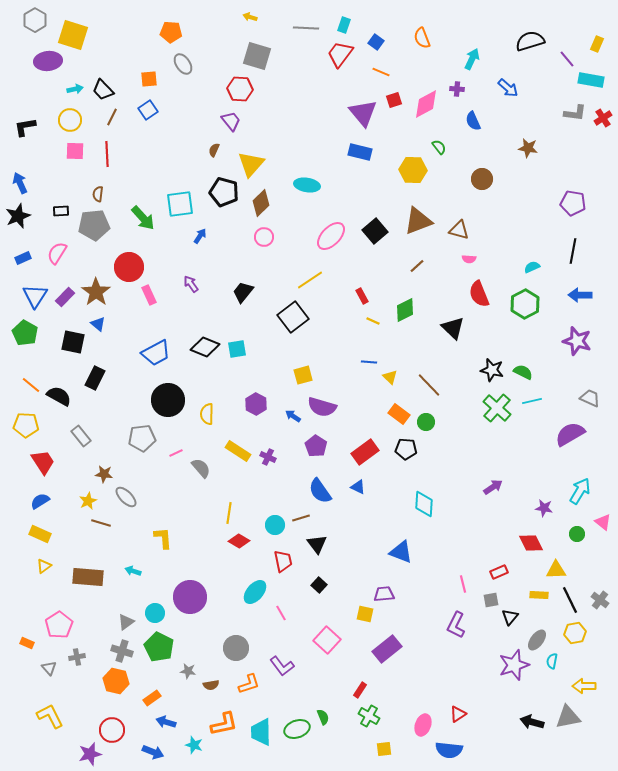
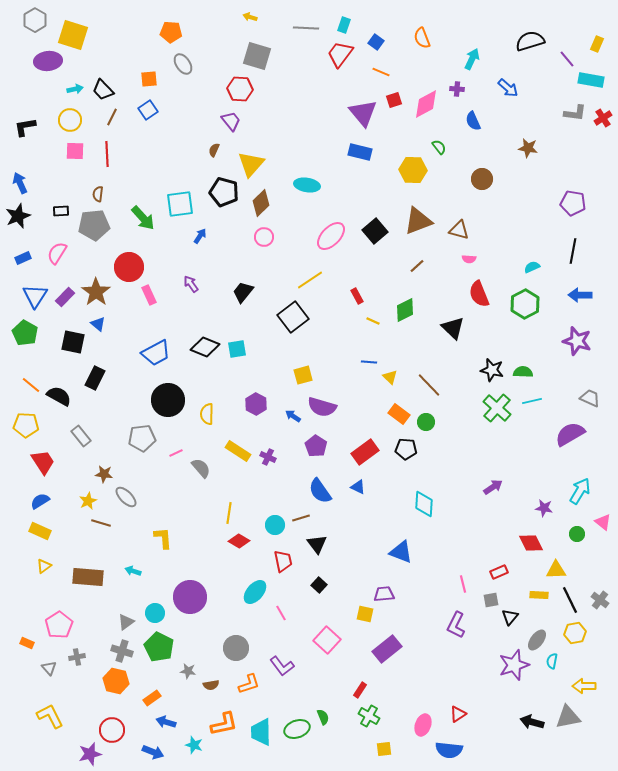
red rectangle at (362, 296): moved 5 px left
green semicircle at (523, 372): rotated 24 degrees counterclockwise
yellow rectangle at (40, 534): moved 3 px up
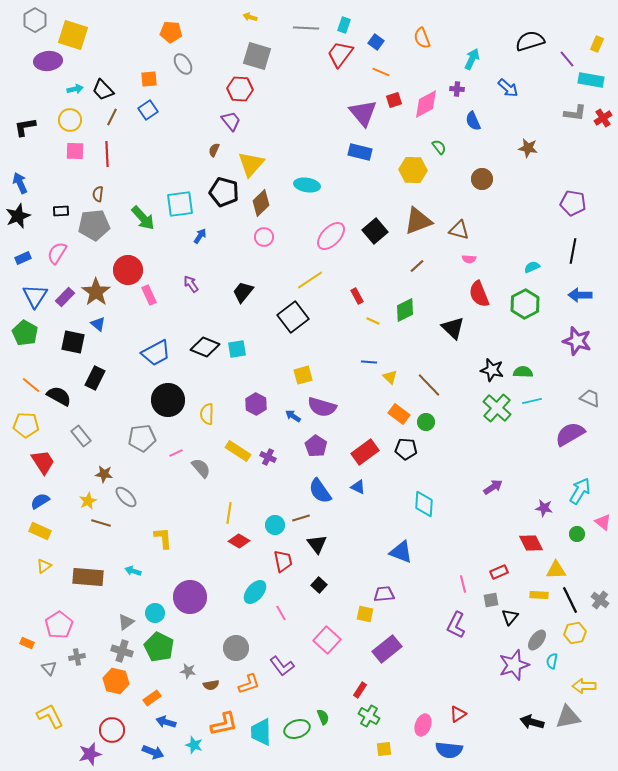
red circle at (129, 267): moved 1 px left, 3 px down
